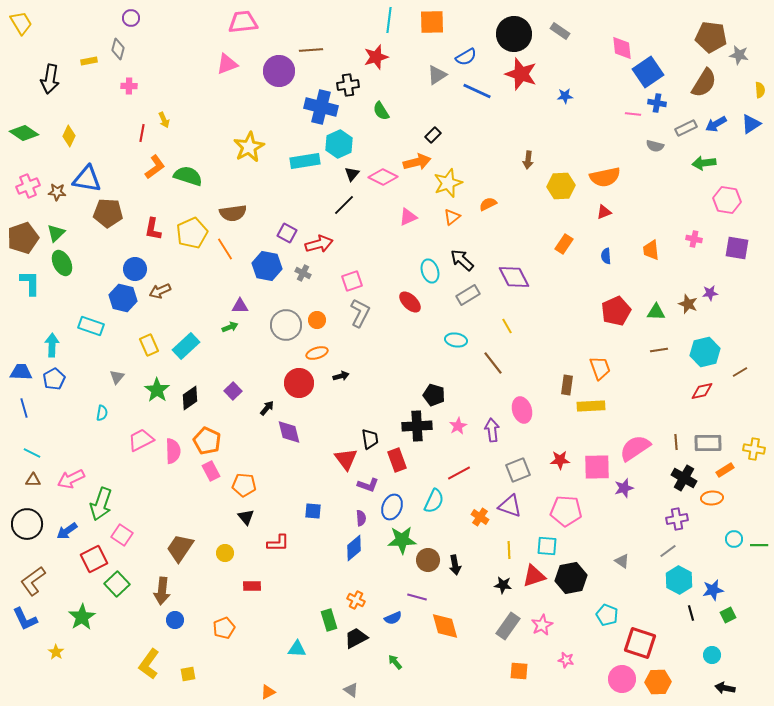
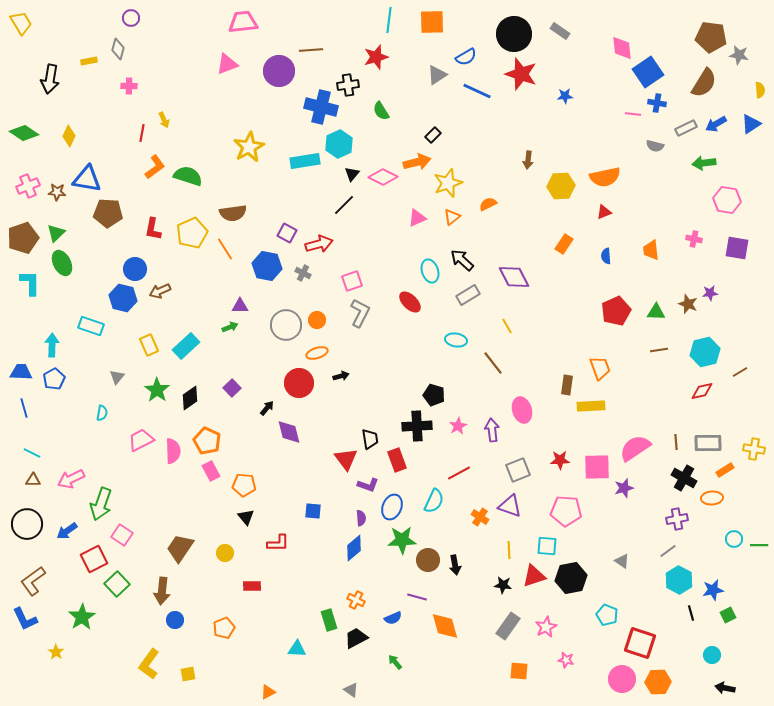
pink triangle at (408, 217): moved 9 px right, 1 px down
purple square at (233, 391): moved 1 px left, 3 px up
pink star at (542, 625): moved 4 px right, 2 px down
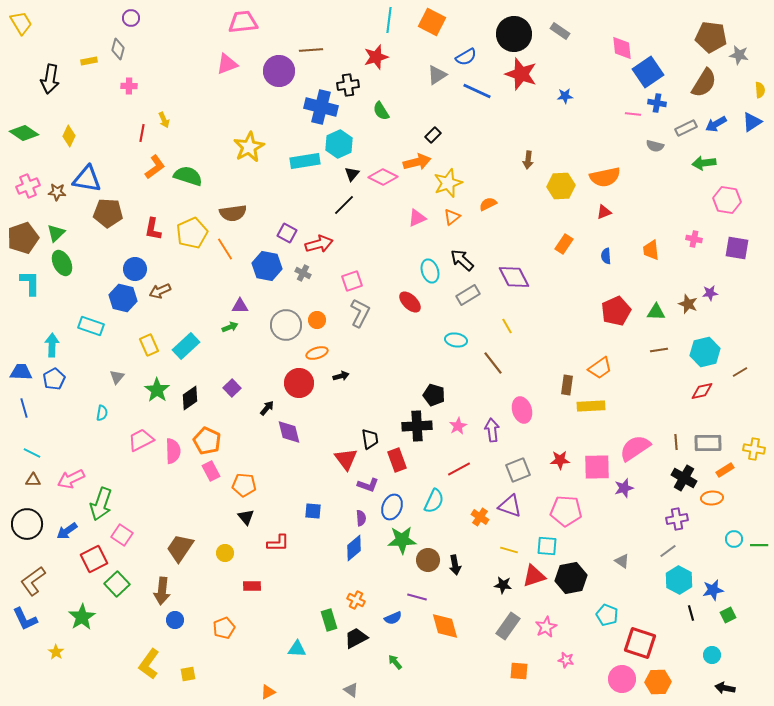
orange square at (432, 22): rotated 28 degrees clockwise
blue triangle at (751, 124): moved 1 px right, 2 px up
orange trapezoid at (600, 368): rotated 75 degrees clockwise
red line at (459, 473): moved 4 px up
yellow line at (509, 550): rotated 72 degrees counterclockwise
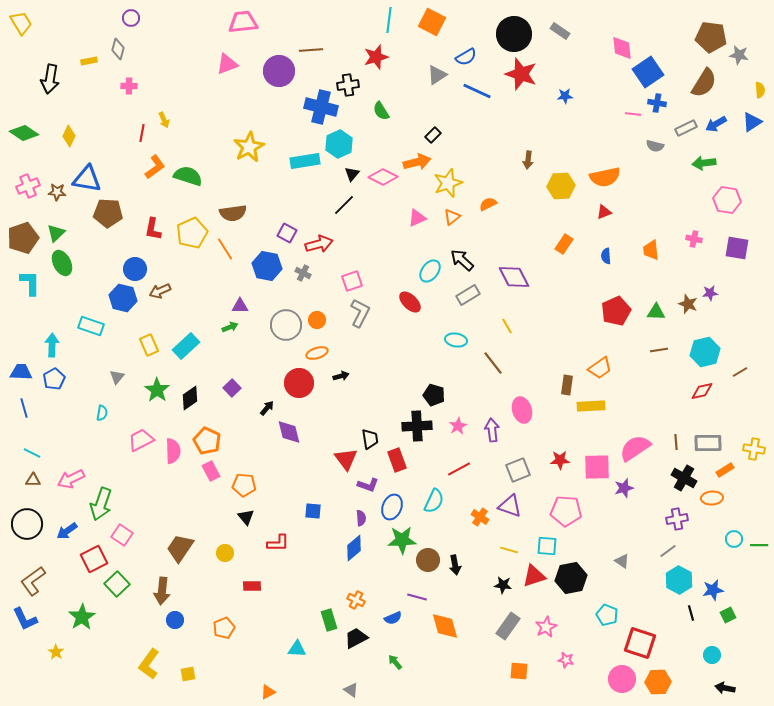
cyan ellipse at (430, 271): rotated 55 degrees clockwise
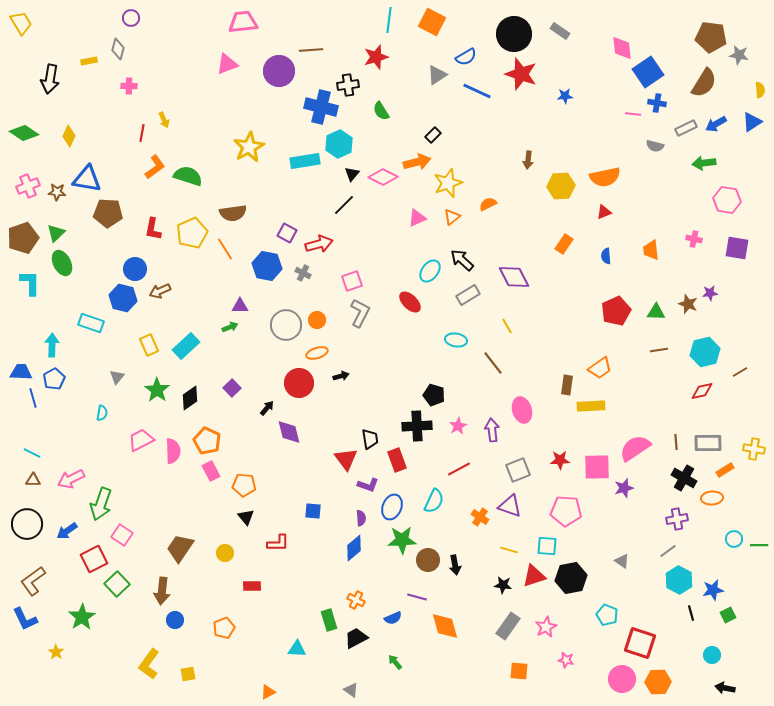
cyan rectangle at (91, 326): moved 3 px up
blue line at (24, 408): moved 9 px right, 10 px up
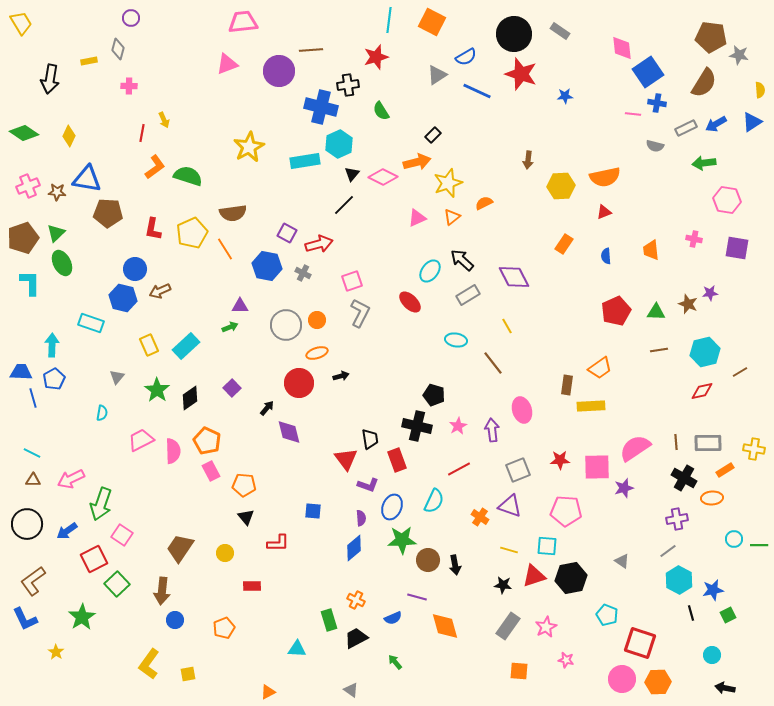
orange semicircle at (488, 204): moved 4 px left, 1 px up
black cross at (417, 426): rotated 16 degrees clockwise
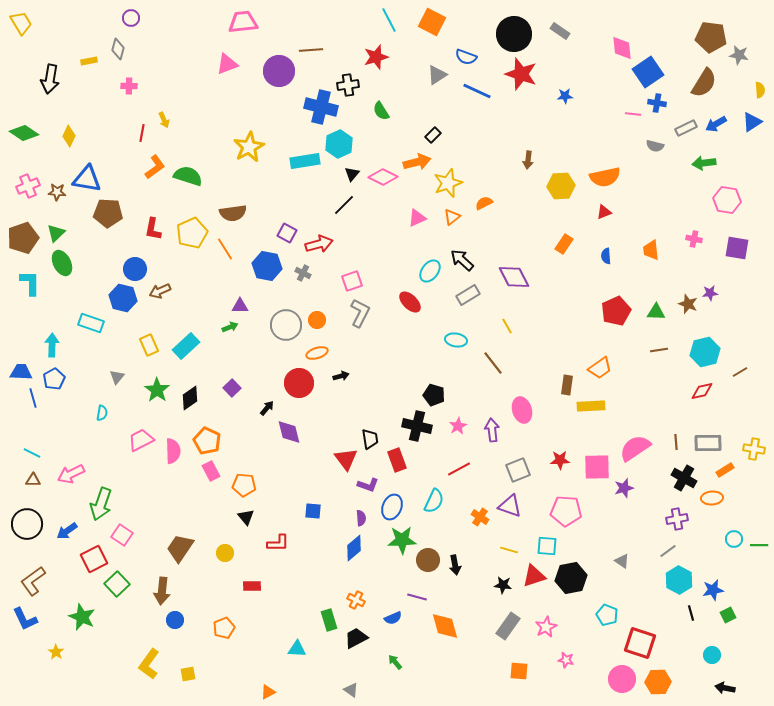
cyan line at (389, 20): rotated 35 degrees counterclockwise
blue semicircle at (466, 57): rotated 50 degrees clockwise
pink arrow at (71, 479): moved 5 px up
green star at (82, 617): rotated 16 degrees counterclockwise
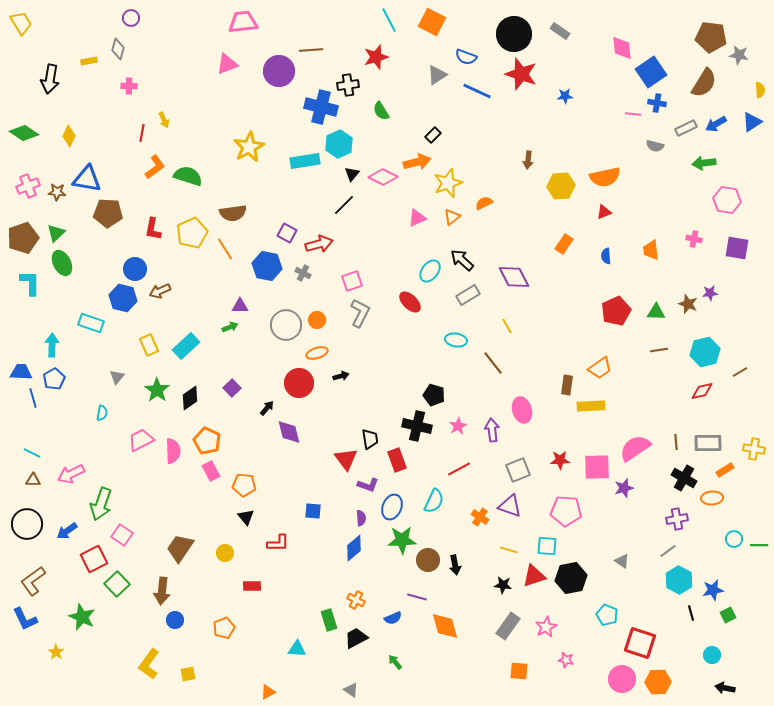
blue square at (648, 72): moved 3 px right
